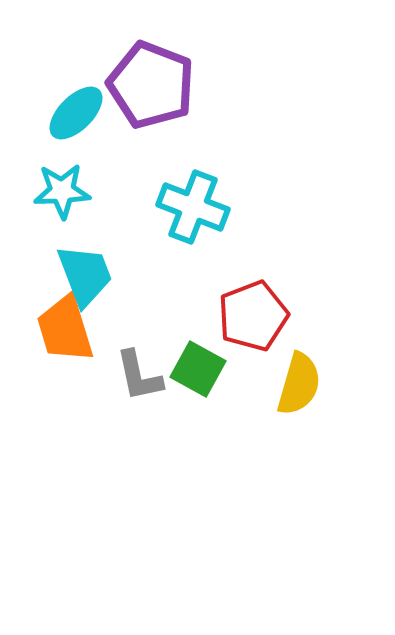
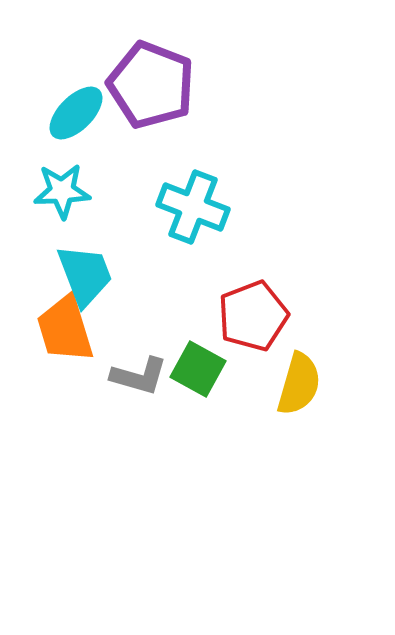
gray L-shape: rotated 62 degrees counterclockwise
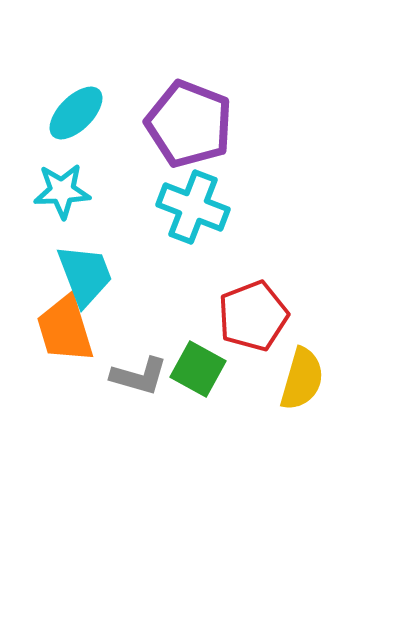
purple pentagon: moved 38 px right, 39 px down
yellow semicircle: moved 3 px right, 5 px up
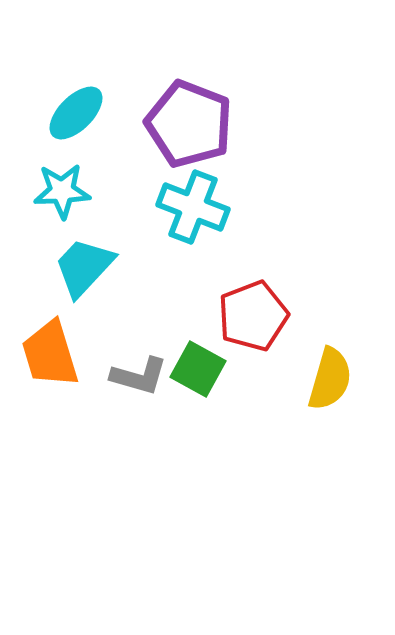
cyan trapezoid: moved 1 px left, 8 px up; rotated 116 degrees counterclockwise
orange trapezoid: moved 15 px left, 25 px down
yellow semicircle: moved 28 px right
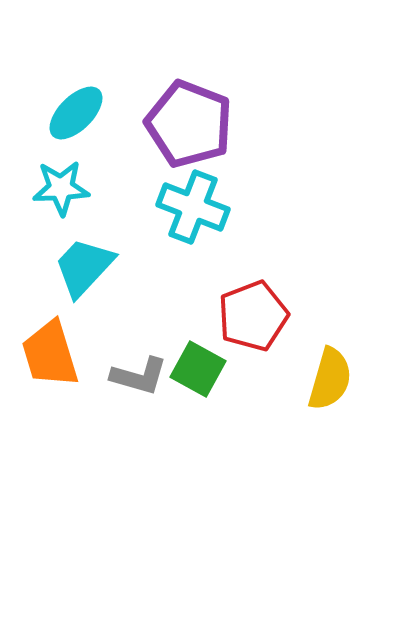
cyan star: moved 1 px left, 3 px up
